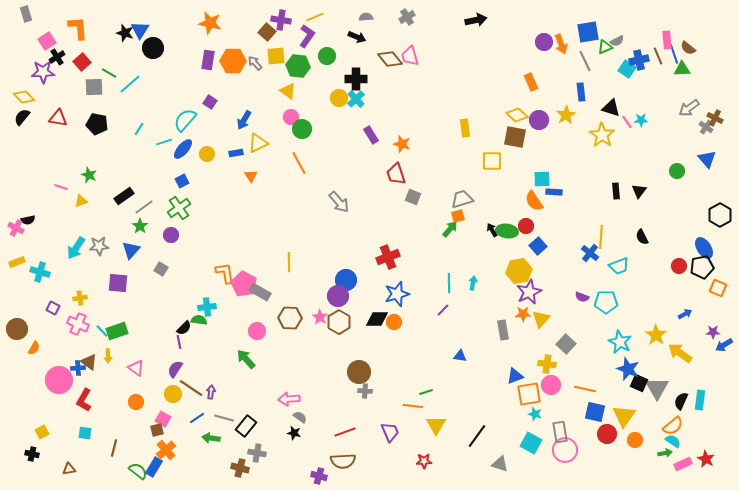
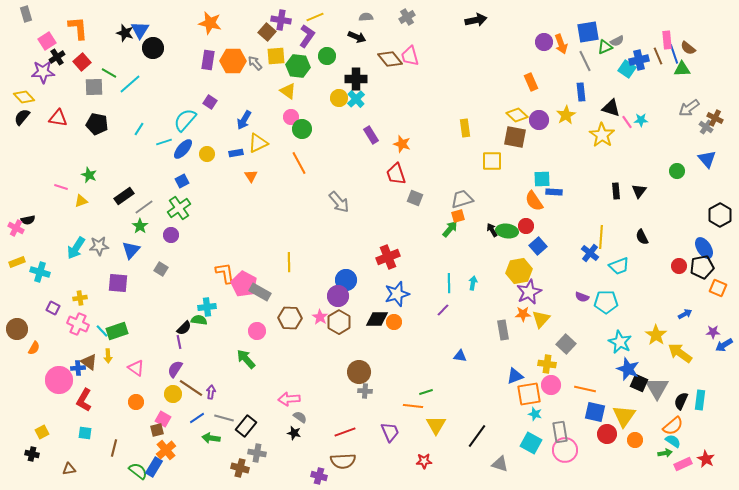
gray square at (413, 197): moved 2 px right, 1 px down
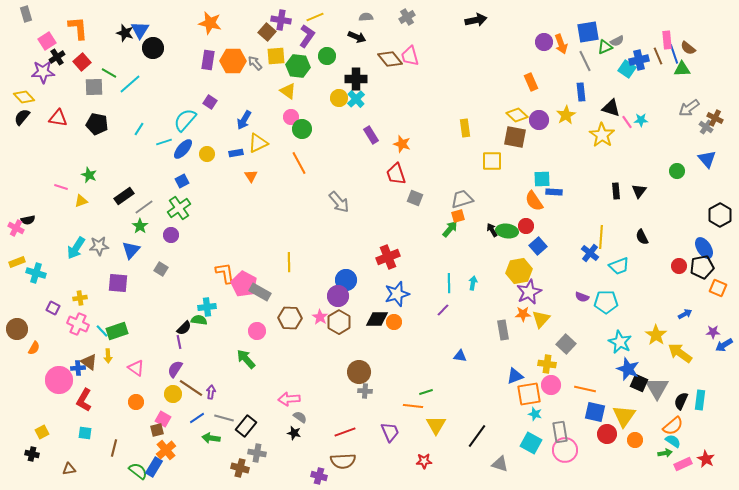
cyan cross at (40, 272): moved 4 px left, 1 px down
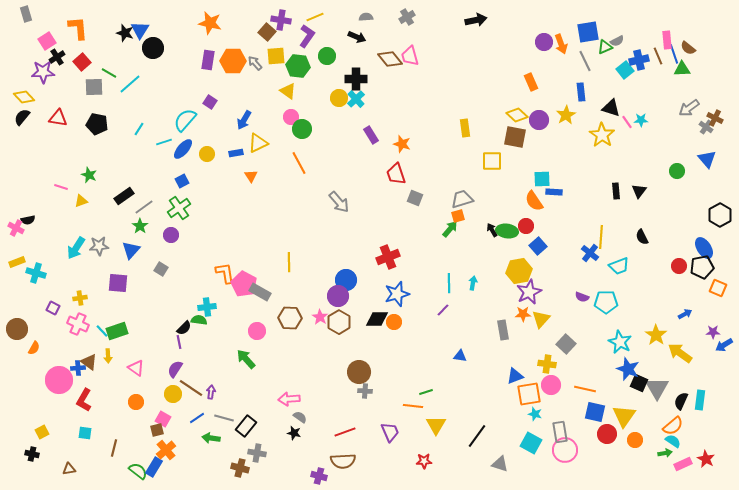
cyan square at (627, 69): moved 2 px left, 1 px down; rotated 18 degrees clockwise
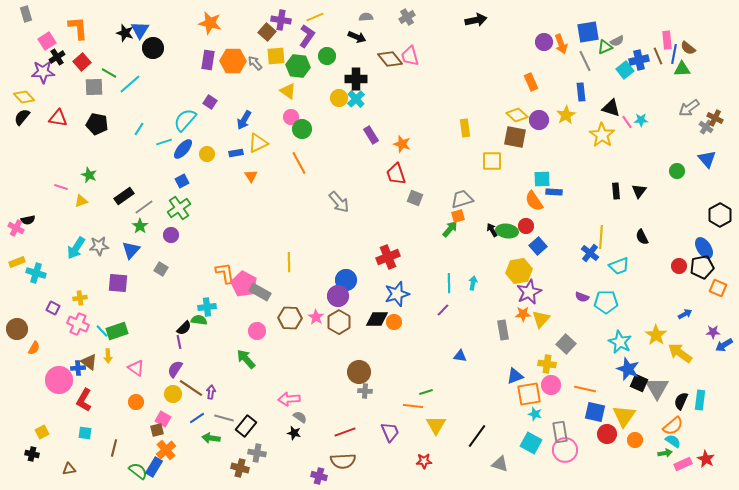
blue line at (674, 54): rotated 30 degrees clockwise
pink star at (320, 317): moved 4 px left
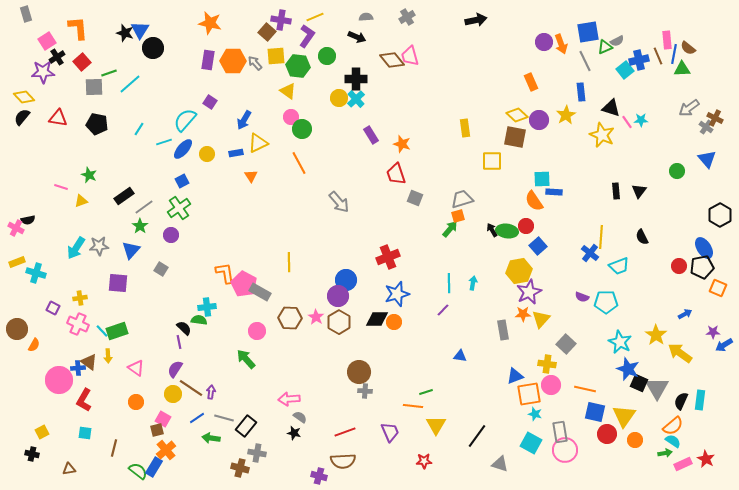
brown diamond at (390, 59): moved 2 px right, 1 px down
green line at (109, 73): rotated 49 degrees counterclockwise
yellow star at (602, 135): rotated 10 degrees counterclockwise
black semicircle at (184, 328): rotated 91 degrees counterclockwise
orange semicircle at (34, 348): moved 3 px up
